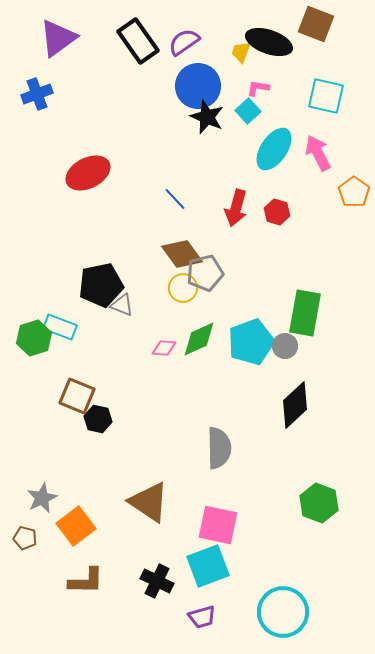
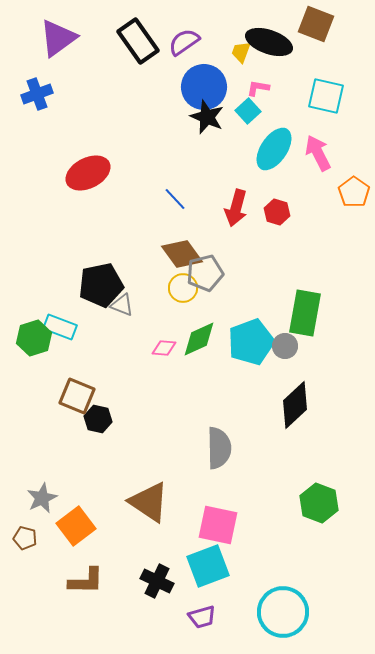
blue circle at (198, 86): moved 6 px right, 1 px down
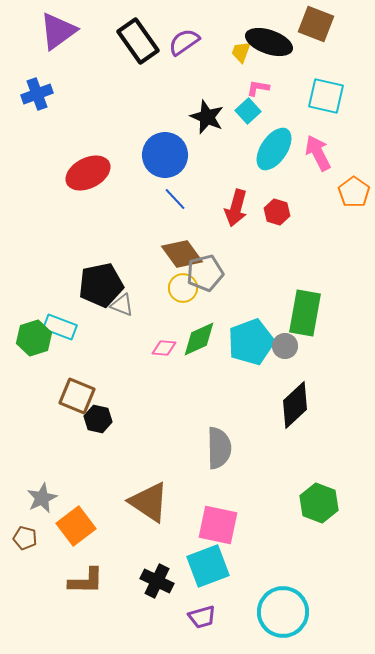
purple triangle at (58, 38): moved 7 px up
blue circle at (204, 87): moved 39 px left, 68 px down
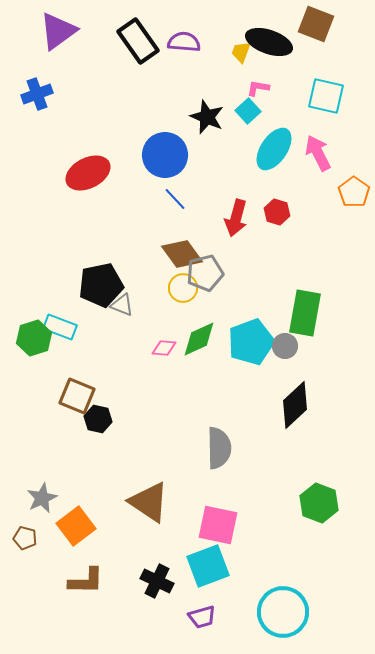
purple semicircle at (184, 42): rotated 40 degrees clockwise
red arrow at (236, 208): moved 10 px down
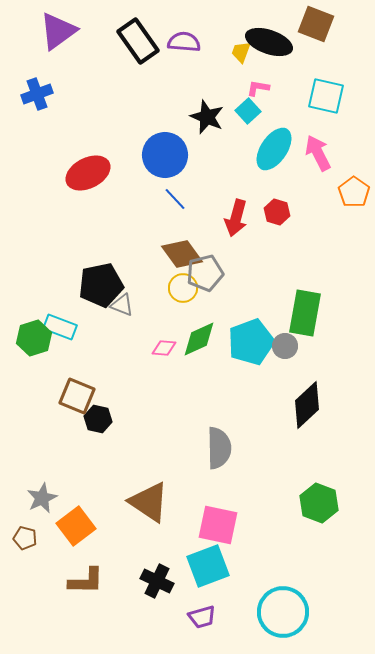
black diamond at (295, 405): moved 12 px right
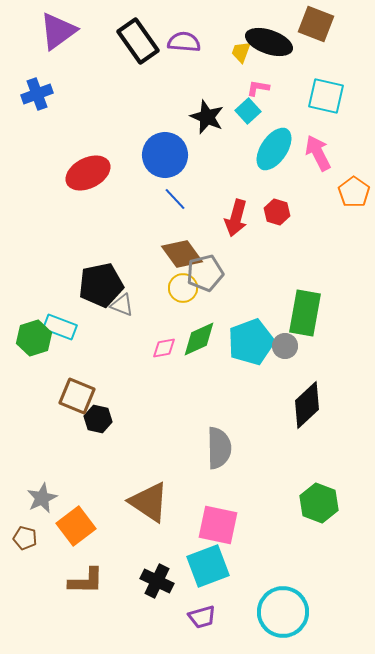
pink diamond at (164, 348): rotated 15 degrees counterclockwise
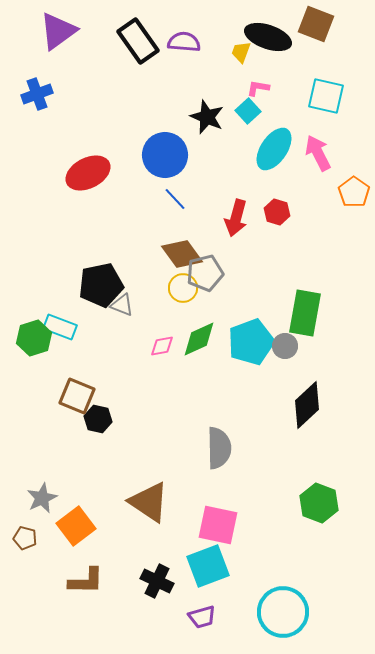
black ellipse at (269, 42): moved 1 px left, 5 px up
pink diamond at (164, 348): moved 2 px left, 2 px up
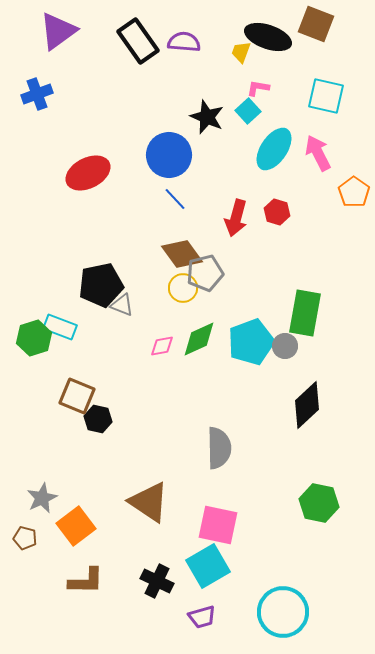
blue circle at (165, 155): moved 4 px right
green hexagon at (319, 503): rotated 9 degrees counterclockwise
cyan square at (208, 566): rotated 9 degrees counterclockwise
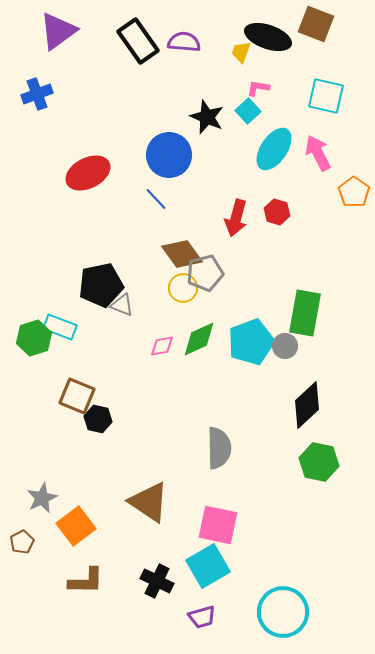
blue line at (175, 199): moved 19 px left
green hexagon at (319, 503): moved 41 px up
brown pentagon at (25, 538): moved 3 px left, 4 px down; rotated 30 degrees clockwise
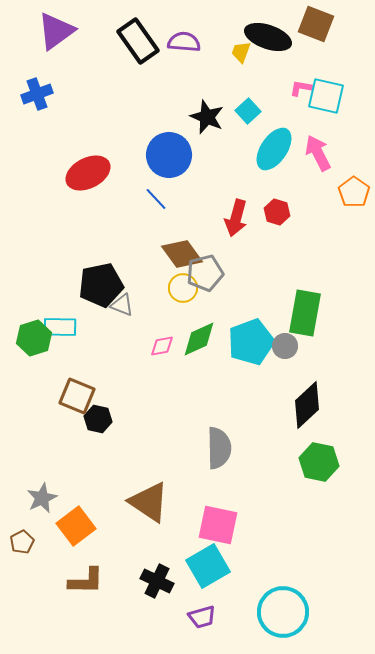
purple triangle at (58, 31): moved 2 px left
pink L-shape at (258, 88): moved 43 px right
cyan rectangle at (60, 327): rotated 20 degrees counterclockwise
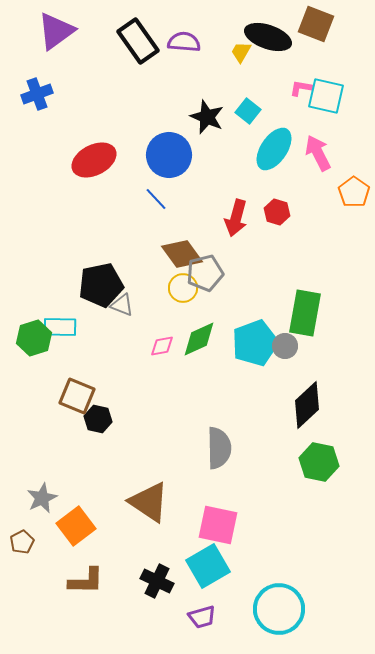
yellow trapezoid at (241, 52): rotated 10 degrees clockwise
cyan square at (248, 111): rotated 10 degrees counterclockwise
red ellipse at (88, 173): moved 6 px right, 13 px up
cyan pentagon at (251, 342): moved 4 px right, 1 px down
cyan circle at (283, 612): moved 4 px left, 3 px up
